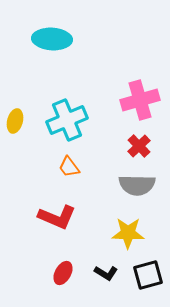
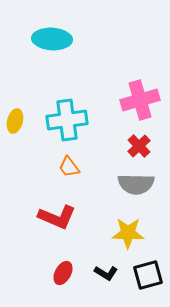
cyan cross: rotated 15 degrees clockwise
gray semicircle: moved 1 px left, 1 px up
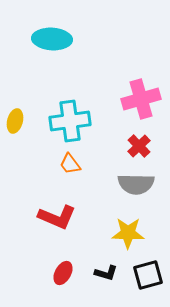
pink cross: moved 1 px right, 1 px up
cyan cross: moved 3 px right, 1 px down
orange trapezoid: moved 1 px right, 3 px up
black L-shape: rotated 15 degrees counterclockwise
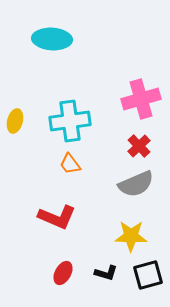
gray semicircle: rotated 24 degrees counterclockwise
yellow star: moved 3 px right, 3 px down
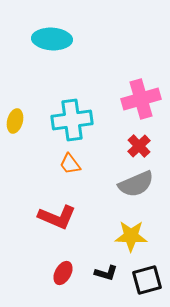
cyan cross: moved 2 px right, 1 px up
black square: moved 1 px left, 5 px down
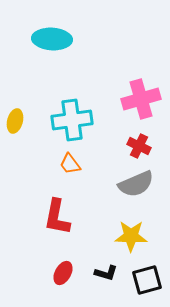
red cross: rotated 20 degrees counterclockwise
red L-shape: rotated 78 degrees clockwise
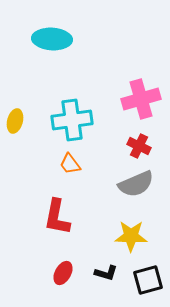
black square: moved 1 px right
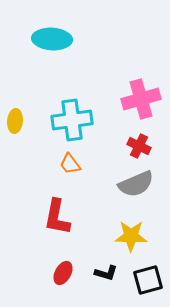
yellow ellipse: rotated 10 degrees counterclockwise
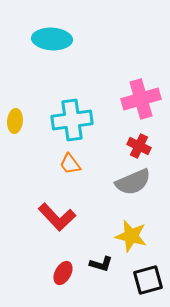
gray semicircle: moved 3 px left, 2 px up
red L-shape: rotated 54 degrees counterclockwise
yellow star: rotated 12 degrees clockwise
black L-shape: moved 5 px left, 9 px up
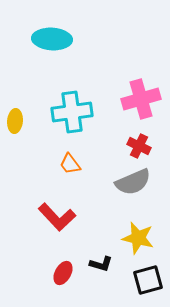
cyan cross: moved 8 px up
yellow star: moved 7 px right, 2 px down
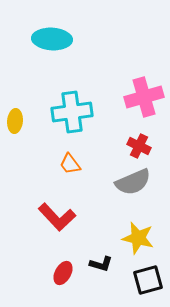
pink cross: moved 3 px right, 2 px up
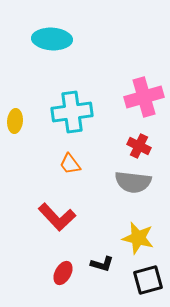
gray semicircle: rotated 30 degrees clockwise
black L-shape: moved 1 px right
